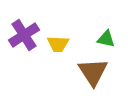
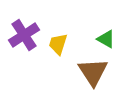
green triangle: rotated 18 degrees clockwise
yellow trapezoid: rotated 105 degrees clockwise
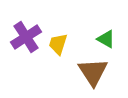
purple cross: moved 2 px right, 2 px down
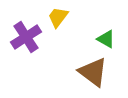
yellow trapezoid: moved 27 px up; rotated 20 degrees clockwise
brown triangle: rotated 20 degrees counterclockwise
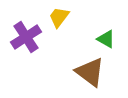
yellow trapezoid: moved 1 px right
brown triangle: moved 3 px left
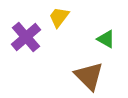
purple cross: rotated 8 degrees counterclockwise
brown triangle: moved 1 px left, 4 px down; rotated 8 degrees clockwise
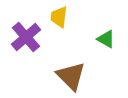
yellow trapezoid: rotated 30 degrees counterclockwise
brown triangle: moved 18 px left
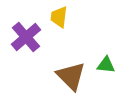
green triangle: moved 26 px down; rotated 24 degrees counterclockwise
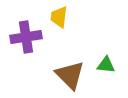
purple cross: rotated 32 degrees clockwise
brown triangle: moved 1 px left, 1 px up
